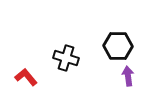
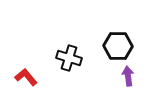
black cross: moved 3 px right
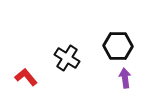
black cross: moved 2 px left; rotated 15 degrees clockwise
purple arrow: moved 3 px left, 2 px down
